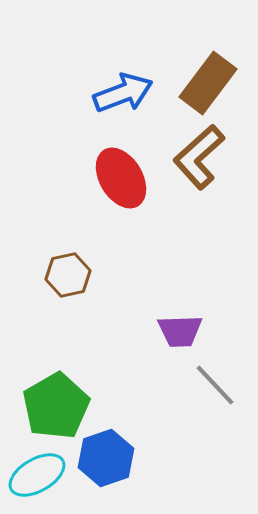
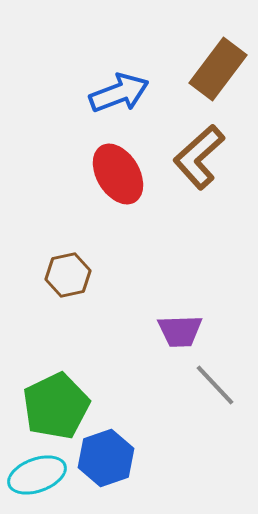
brown rectangle: moved 10 px right, 14 px up
blue arrow: moved 4 px left
red ellipse: moved 3 px left, 4 px up
green pentagon: rotated 4 degrees clockwise
cyan ellipse: rotated 10 degrees clockwise
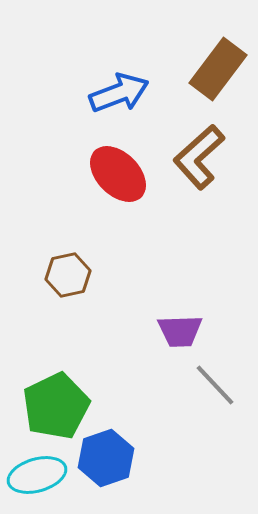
red ellipse: rotated 14 degrees counterclockwise
cyan ellipse: rotated 4 degrees clockwise
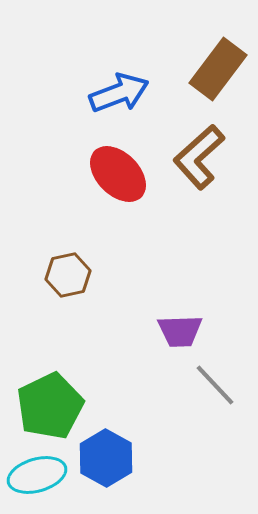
green pentagon: moved 6 px left
blue hexagon: rotated 12 degrees counterclockwise
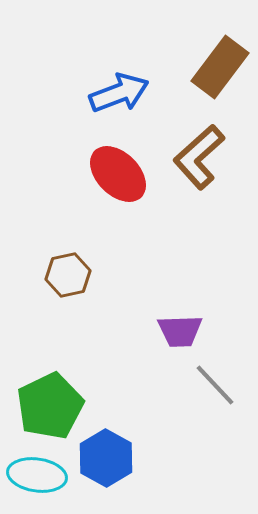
brown rectangle: moved 2 px right, 2 px up
cyan ellipse: rotated 24 degrees clockwise
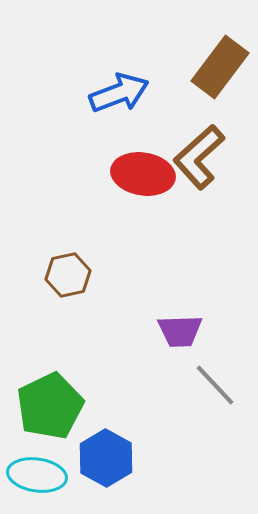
red ellipse: moved 25 px right; rotated 36 degrees counterclockwise
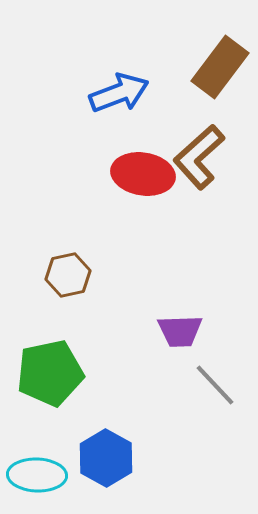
green pentagon: moved 33 px up; rotated 14 degrees clockwise
cyan ellipse: rotated 6 degrees counterclockwise
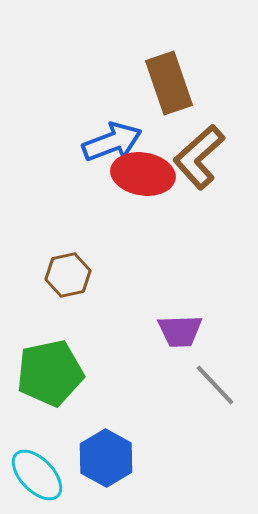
brown rectangle: moved 51 px left, 16 px down; rotated 56 degrees counterclockwise
blue arrow: moved 7 px left, 49 px down
cyan ellipse: rotated 44 degrees clockwise
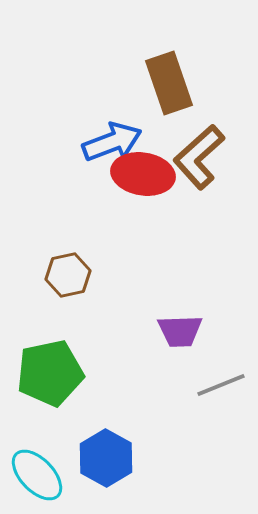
gray line: moved 6 px right; rotated 69 degrees counterclockwise
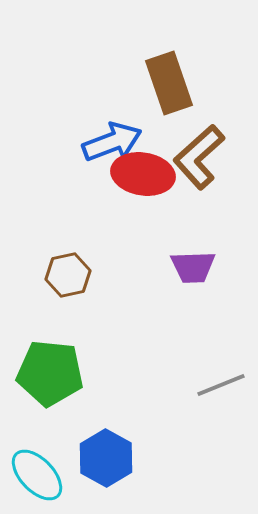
purple trapezoid: moved 13 px right, 64 px up
green pentagon: rotated 18 degrees clockwise
